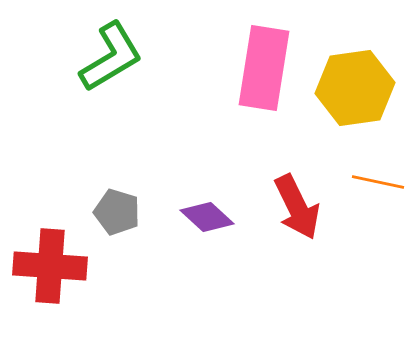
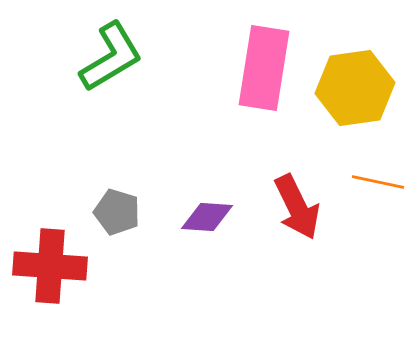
purple diamond: rotated 38 degrees counterclockwise
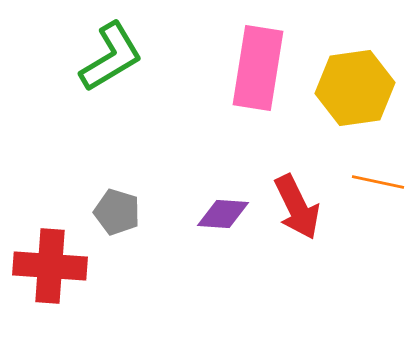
pink rectangle: moved 6 px left
purple diamond: moved 16 px right, 3 px up
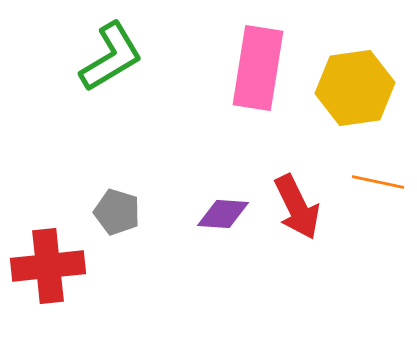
red cross: moved 2 px left; rotated 10 degrees counterclockwise
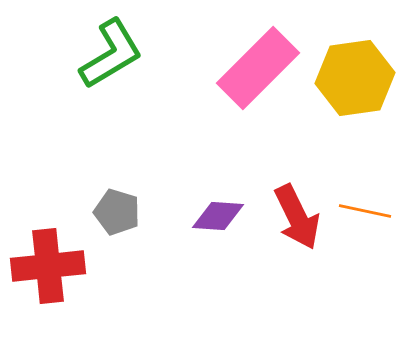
green L-shape: moved 3 px up
pink rectangle: rotated 36 degrees clockwise
yellow hexagon: moved 10 px up
orange line: moved 13 px left, 29 px down
red arrow: moved 10 px down
purple diamond: moved 5 px left, 2 px down
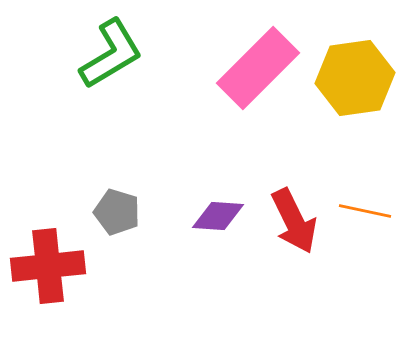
red arrow: moved 3 px left, 4 px down
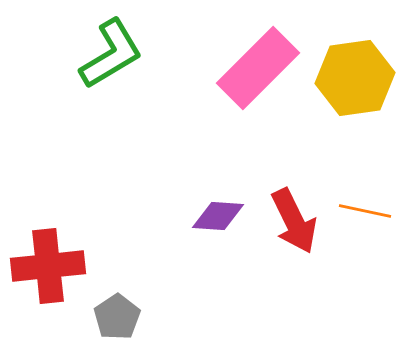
gray pentagon: moved 105 px down; rotated 21 degrees clockwise
